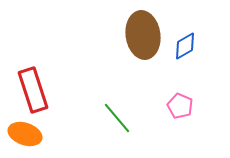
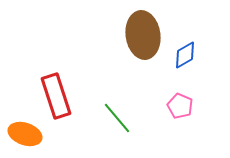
blue diamond: moved 9 px down
red rectangle: moved 23 px right, 6 px down
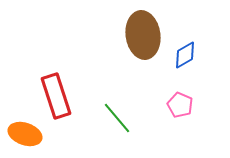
pink pentagon: moved 1 px up
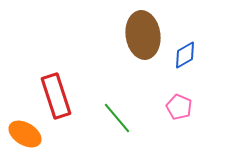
pink pentagon: moved 1 px left, 2 px down
orange ellipse: rotated 12 degrees clockwise
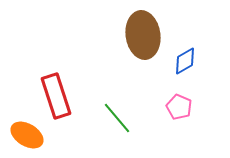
blue diamond: moved 6 px down
orange ellipse: moved 2 px right, 1 px down
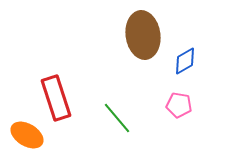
red rectangle: moved 2 px down
pink pentagon: moved 2 px up; rotated 15 degrees counterclockwise
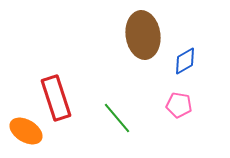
orange ellipse: moved 1 px left, 4 px up
